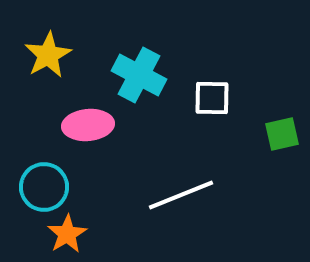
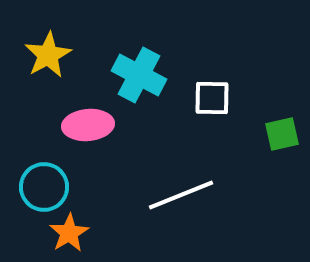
orange star: moved 2 px right, 1 px up
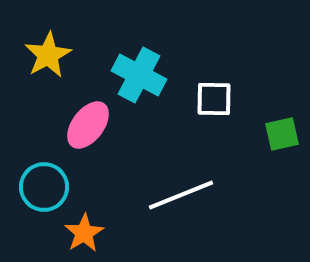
white square: moved 2 px right, 1 px down
pink ellipse: rotated 48 degrees counterclockwise
orange star: moved 15 px right
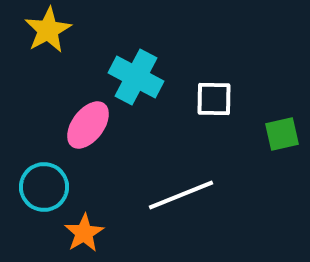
yellow star: moved 25 px up
cyan cross: moved 3 px left, 2 px down
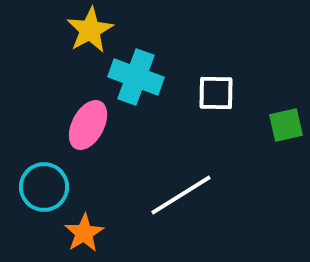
yellow star: moved 42 px right
cyan cross: rotated 8 degrees counterclockwise
white square: moved 2 px right, 6 px up
pink ellipse: rotated 9 degrees counterclockwise
green square: moved 4 px right, 9 px up
white line: rotated 10 degrees counterclockwise
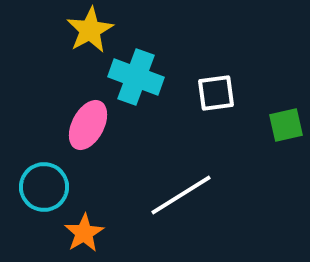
white square: rotated 9 degrees counterclockwise
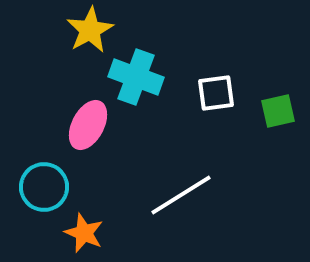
green square: moved 8 px left, 14 px up
orange star: rotated 18 degrees counterclockwise
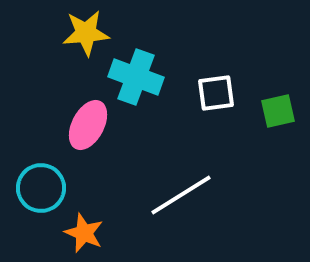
yellow star: moved 4 px left, 3 px down; rotated 24 degrees clockwise
cyan circle: moved 3 px left, 1 px down
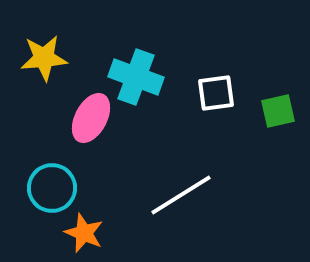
yellow star: moved 42 px left, 25 px down
pink ellipse: moved 3 px right, 7 px up
cyan circle: moved 11 px right
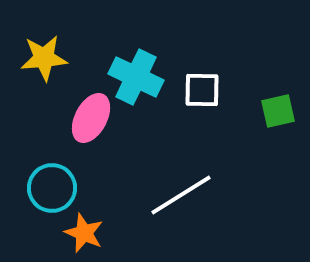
cyan cross: rotated 6 degrees clockwise
white square: moved 14 px left, 3 px up; rotated 9 degrees clockwise
